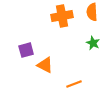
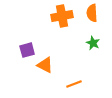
orange semicircle: moved 1 px down
purple square: moved 1 px right
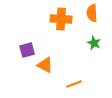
orange cross: moved 1 px left, 3 px down; rotated 15 degrees clockwise
green star: moved 1 px right
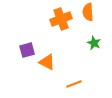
orange semicircle: moved 4 px left, 1 px up
orange cross: rotated 25 degrees counterclockwise
orange triangle: moved 2 px right, 3 px up
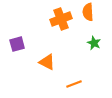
purple square: moved 10 px left, 6 px up
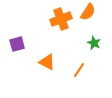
orange semicircle: rotated 144 degrees counterclockwise
orange line: moved 5 px right, 14 px up; rotated 35 degrees counterclockwise
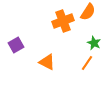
orange cross: moved 2 px right, 2 px down
purple square: moved 1 px left, 1 px down; rotated 14 degrees counterclockwise
orange line: moved 8 px right, 7 px up
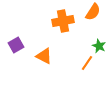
orange semicircle: moved 5 px right
orange cross: rotated 10 degrees clockwise
green star: moved 5 px right, 3 px down
orange triangle: moved 3 px left, 6 px up
